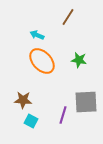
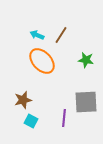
brown line: moved 7 px left, 18 px down
green star: moved 7 px right
brown star: rotated 18 degrees counterclockwise
purple line: moved 1 px right, 3 px down; rotated 12 degrees counterclockwise
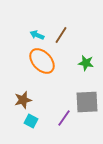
green star: moved 3 px down
gray square: moved 1 px right
purple line: rotated 30 degrees clockwise
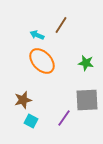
brown line: moved 10 px up
gray square: moved 2 px up
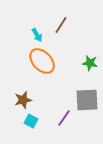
cyan arrow: rotated 144 degrees counterclockwise
green star: moved 4 px right
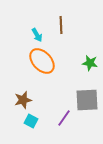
brown line: rotated 36 degrees counterclockwise
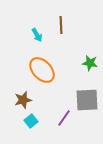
orange ellipse: moved 9 px down
cyan square: rotated 24 degrees clockwise
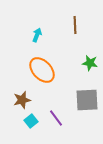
brown line: moved 14 px right
cyan arrow: rotated 128 degrees counterclockwise
brown star: moved 1 px left
purple line: moved 8 px left; rotated 72 degrees counterclockwise
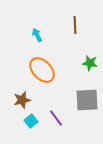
cyan arrow: rotated 48 degrees counterclockwise
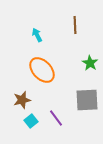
green star: rotated 21 degrees clockwise
